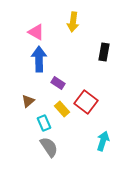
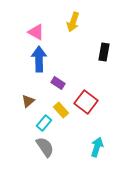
yellow arrow: rotated 12 degrees clockwise
yellow rectangle: moved 1 px left, 1 px down
cyan rectangle: rotated 63 degrees clockwise
cyan arrow: moved 6 px left, 6 px down
gray semicircle: moved 4 px left
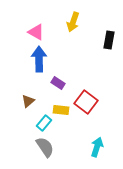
black rectangle: moved 5 px right, 12 px up
yellow rectangle: rotated 42 degrees counterclockwise
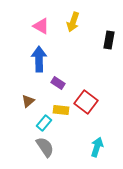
pink triangle: moved 5 px right, 6 px up
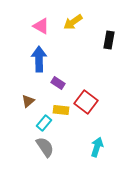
yellow arrow: rotated 36 degrees clockwise
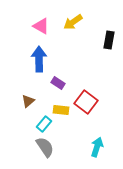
cyan rectangle: moved 1 px down
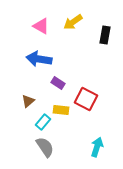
black rectangle: moved 4 px left, 5 px up
blue arrow: rotated 80 degrees counterclockwise
red square: moved 3 px up; rotated 10 degrees counterclockwise
cyan rectangle: moved 1 px left, 2 px up
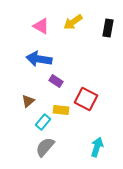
black rectangle: moved 3 px right, 7 px up
purple rectangle: moved 2 px left, 2 px up
gray semicircle: rotated 105 degrees counterclockwise
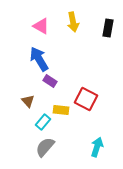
yellow arrow: rotated 66 degrees counterclockwise
blue arrow: rotated 50 degrees clockwise
purple rectangle: moved 6 px left
brown triangle: rotated 32 degrees counterclockwise
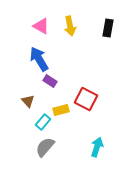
yellow arrow: moved 3 px left, 4 px down
yellow rectangle: rotated 21 degrees counterclockwise
